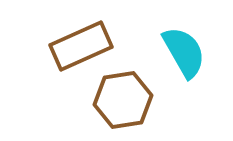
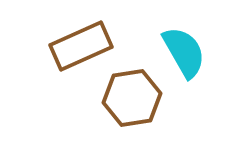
brown hexagon: moved 9 px right, 2 px up
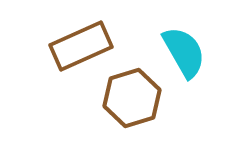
brown hexagon: rotated 8 degrees counterclockwise
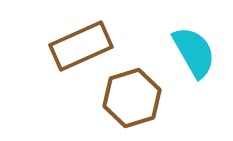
cyan semicircle: moved 10 px right
